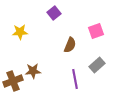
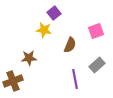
yellow star: moved 24 px right, 2 px up; rotated 14 degrees clockwise
brown star: moved 4 px left, 13 px up
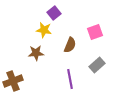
pink square: moved 1 px left, 1 px down
brown star: moved 7 px right, 5 px up
purple line: moved 5 px left
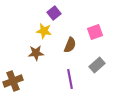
yellow star: moved 1 px down
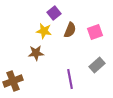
brown semicircle: moved 15 px up
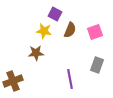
purple square: moved 1 px right, 1 px down; rotated 24 degrees counterclockwise
gray rectangle: rotated 28 degrees counterclockwise
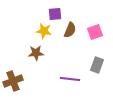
purple square: rotated 32 degrees counterclockwise
purple line: rotated 72 degrees counterclockwise
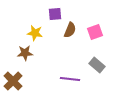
yellow star: moved 9 px left, 2 px down
brown star: moved 11 px left
gray rectangle: rotated 70 degrees counterclockwise
brown cross: rotated 24 degrees counterclockwise
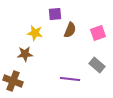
pink square: moved 3 px right, 1 px down
brown star: moved 1 px down
brown cross: rotated 24 degrees counterclockwise
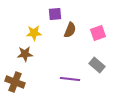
yellow star: moved 1 px left; rotated 14 degrees counterclockwise
brown cross: moved 2 px right, 1 px down
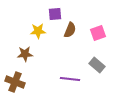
yellow star: moved 4 px right, 2 px up
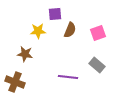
brown star: rotated 14 degrees clockwise
purple line: moved 2 px left, 2 px up
